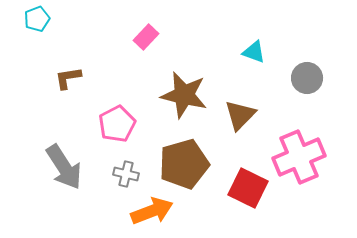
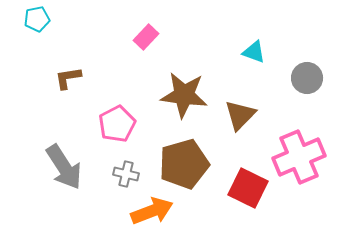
cyan pentagon: rotated 10 degrees clockwise
brown star: rotated 6 degrees counterclockwise
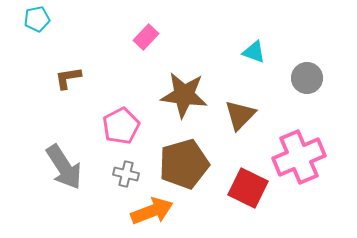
pink pentagon: moved 4 px right, 2 px down
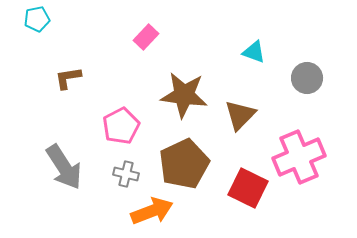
brown pentagon: rotated 9 degrees counterclockwise
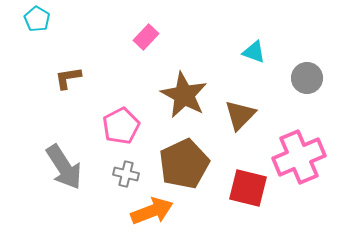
cyan pentagon: rotated 30 degrees counterclockwise
brown star: rotated 21 degrees clockwise
red square: rotated 12 degrees counterclockwise
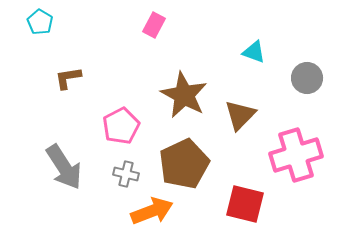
cyan pentagon: moved 3 px right, 3 px down
pink rectangle: moved 8 px right, 12 px up; rotated 15 degrees counterclockwise
pink cross: moved 3 px left, 2 px up; rotated 6 degrees clockwise
red square: moved 3 px left, 16 px down
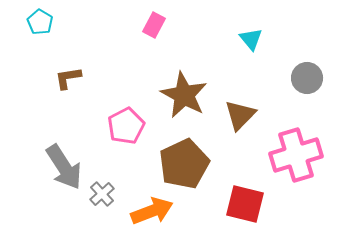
cyan triangle: moved 3 px left, 13 px up; rotated 30 degrees clockwise
pink pentagon: moved 5 px right
gray cross: moved 24 px left, 20 px down; rotated 35 degrees clockwise
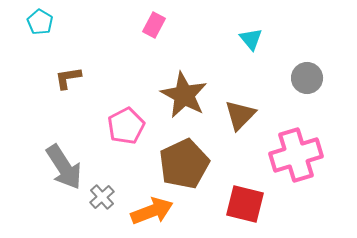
gray cross: moved 3 px down
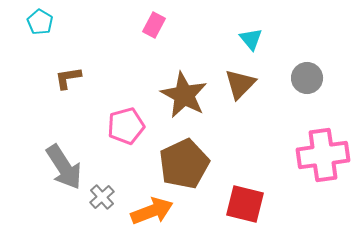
brown triangle: moved 31 px up
pink pentagon: rotated 12 degrees clockwise
pink cross: moved 27 px right; rotated 9 degrees clockwise
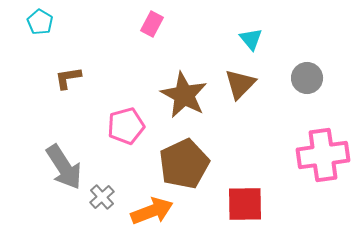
pink rectangle: moved 2 px left, 1 px up
red square: rotated 15 degrees counterclockwise
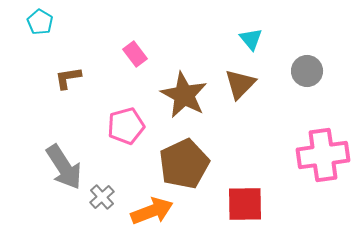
pink rectangle: moved 17 px left, 30 px down; rotated 65 degrees counterclockwise
gray circle: moved 7 px up
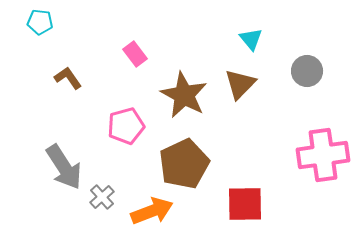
cyan pentagon: rotated 25 degrees counterclockwise
brown L-shape: rotated 64 degrees clockwise
